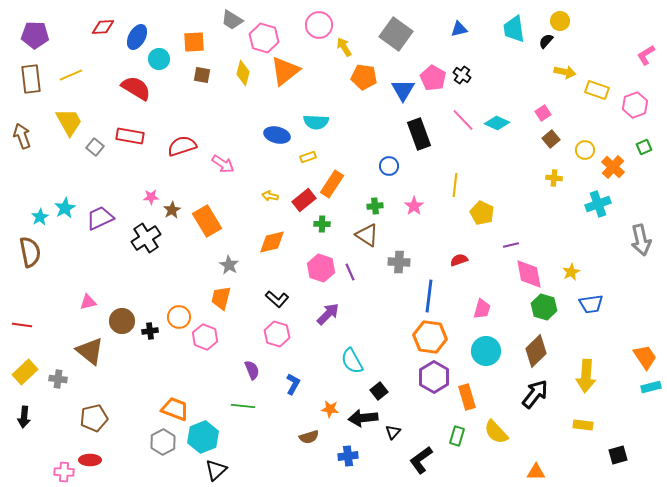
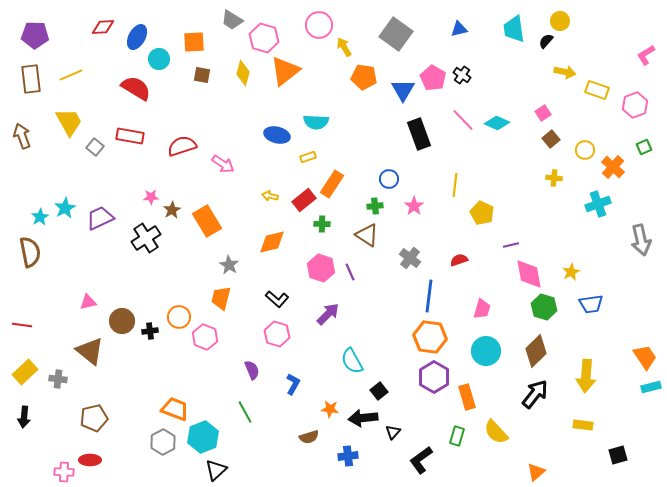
blue circle at (389, 166): moved 13 px down
gray cross at (399, 262): moved 11 px right, 4 px up; rotated 35 degrees clockwise
green line at (243, 406): moved 2 px right, 6 px down; rotated 55 degrees clockwise
orange triangle at (536, 472): rotated 42 degrees counterclockwise
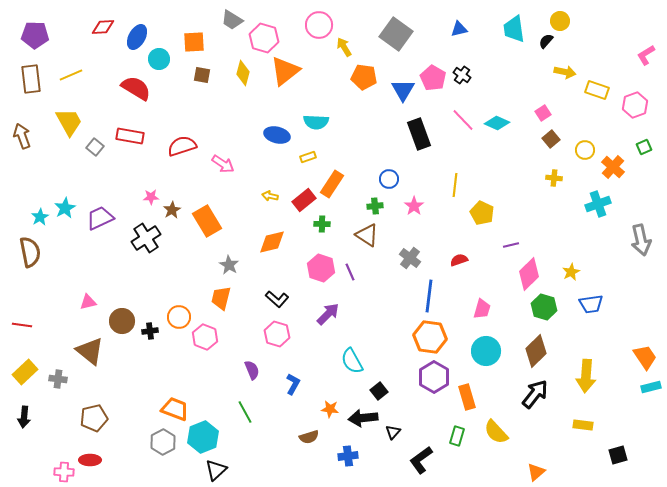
pink diamond at (529, 274): rotated 56 degrees clockwise
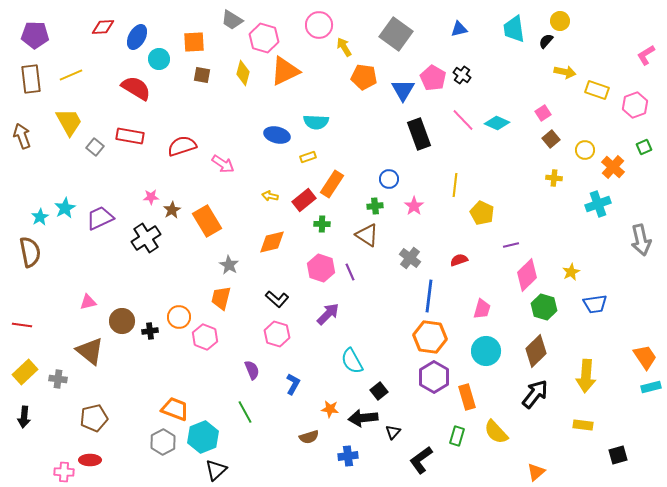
orange triangle at (285, 71): rotated 12 degrees clockwise
pink diamond at (529, 274): moved 2 px left, 1 px down
blue trapezoid at (591, 304): moved 4 px right
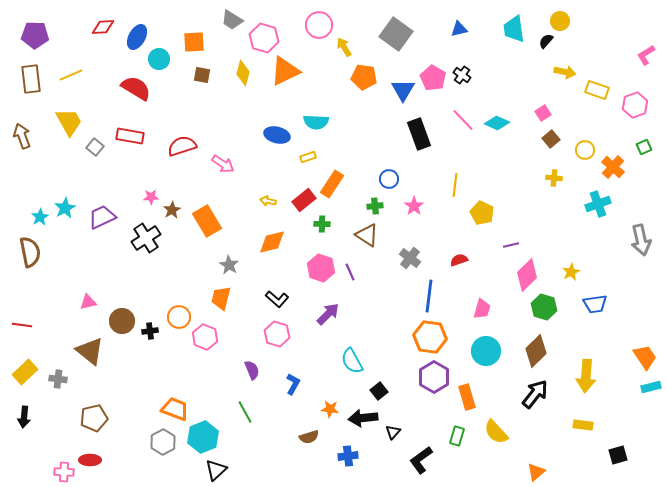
yellow arrow at (270, 196): moved 2 px left, 5 px down
purple trapezoid at (100, 218): moved 2 px right, 1 px up
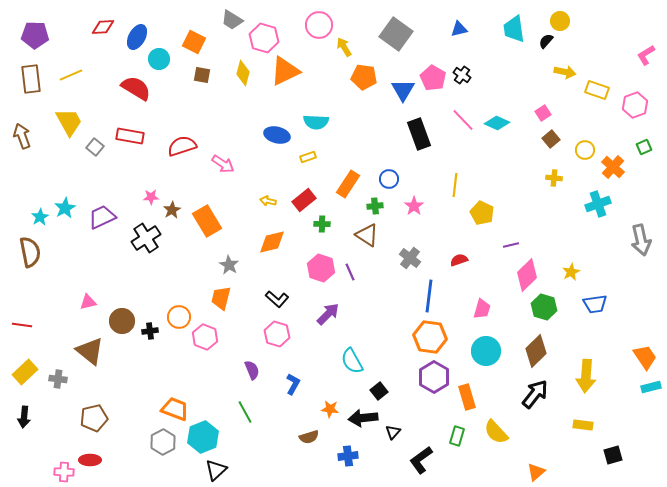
orange square at (194, 42): rotated 30 degrees clockwise
orange rectangle at (332, 184): moved 16 px right
black square at (618, 455): moved 5 px left
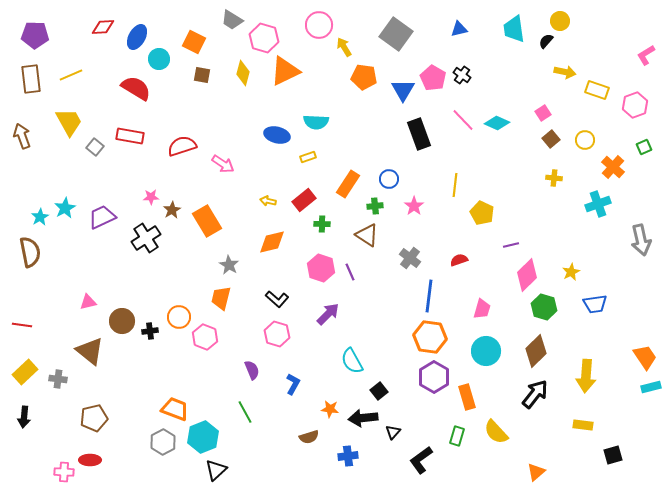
yellow circle at (585, 150): moved 10 px up
